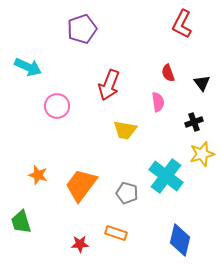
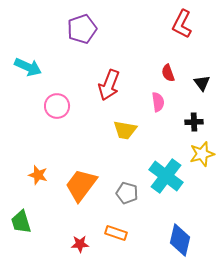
black cross: rotated 18 degrees clockwise
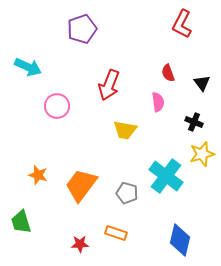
black cross: rotated 24 degrees clockwise
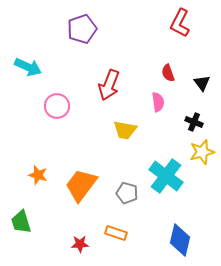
red L-shape: moved 2 px left, 1 px up
yellow star: moved 2 px up
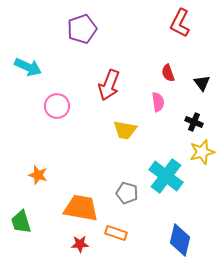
orange trapezoid: moved 23 px down; rotated 63 degrees clockwise
